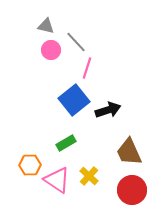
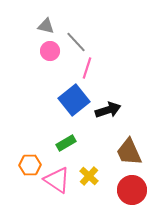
pink circle: moved 1 px left, 1 px down
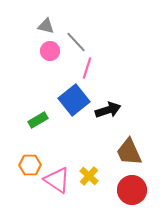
green rectangle: moved 28 px left, 23 px up
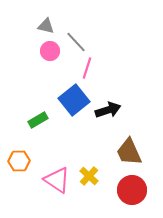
orange hexagon: moved 11 px left, 4 px up
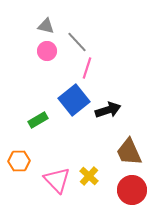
gray line: moved 1 px right
pink circle: moved 3 px left
pink triangle: rotated 12 degrees clockwise
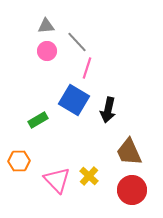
gray triangle: rotated 18 degrees counterclockwise
blue square: rotated 20 degrees counterclockwise
black arrow: rotated 120 degrees clockwise
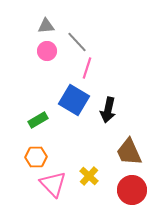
orange hexagon: moved 17 px right, 4 px up
pink triangle: moved 4 px left, 4 px down
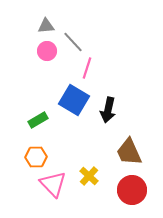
gray line: moved 4 px left
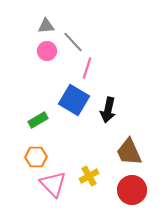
yellow cross: rotated 18 degrees clockwise
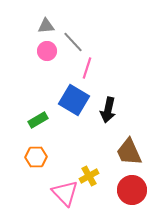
pink triangle: moved 12 px right, 9 px down
